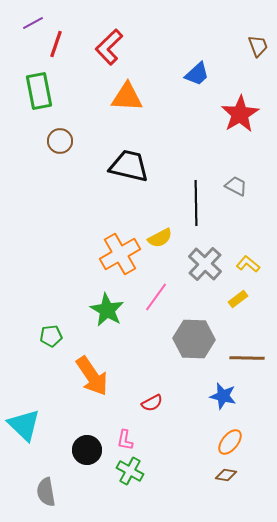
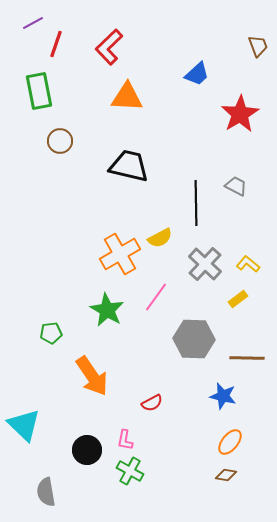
green pentagon: moved 3 px up
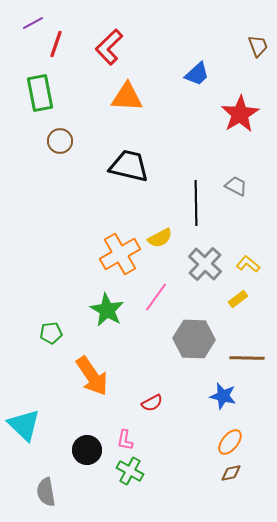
green rectangle: moved 1 px right, 2 px down
brown diamond: moved 5 px right, 2 px up; rotated 20 degrees counterclockwise
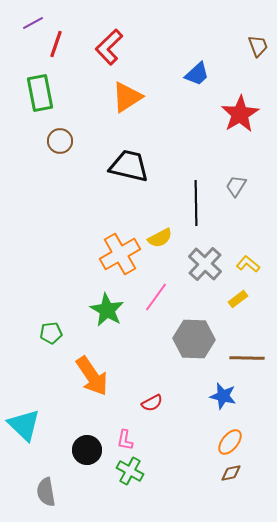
orange triangle: rotated 36 degrees counterclockwise
gray trapezoid: rotated 85 degrees counterclockwise
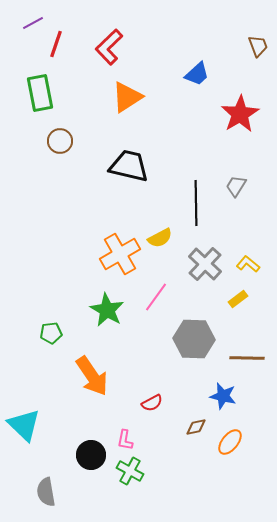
black circle: moved 4 px right, 5 px down
brown diamond: moved 35 px left, 46 px up
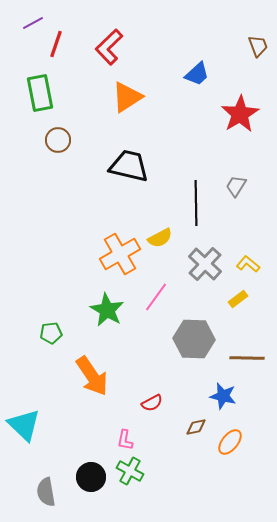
brown circle: moved 2 px left, 1 px up
black circle: moved 22 px down
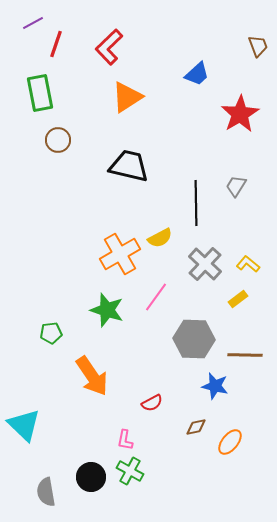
green star: rotated 12 degrees counterclockwise
brown line: moved 2 px left, 3 px up
blue star: moved 8 px left, 10 px up
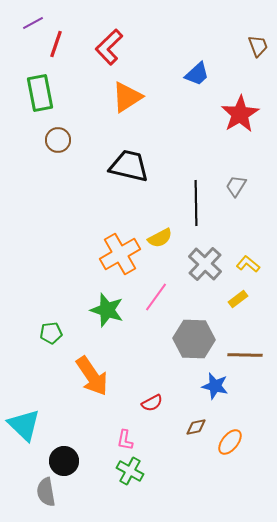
black circle: moved 27 px left, 16 px up
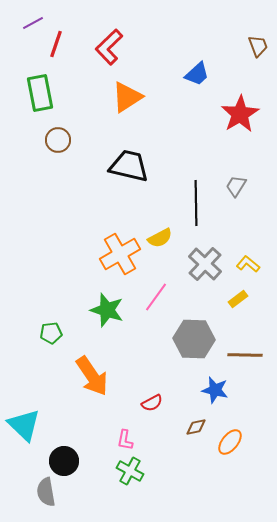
blue star: moved 4 px down
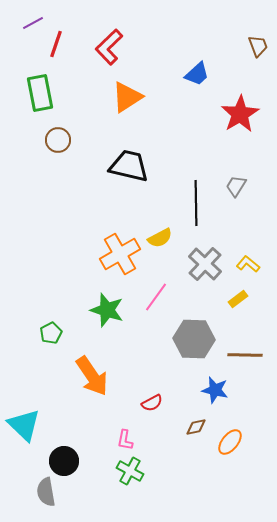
green pentagon: rotated 20 degrees counterclockwise
